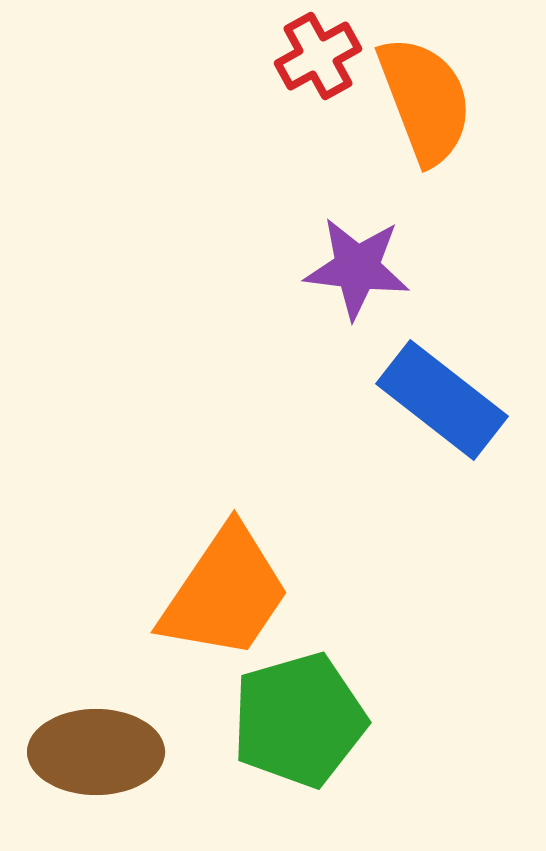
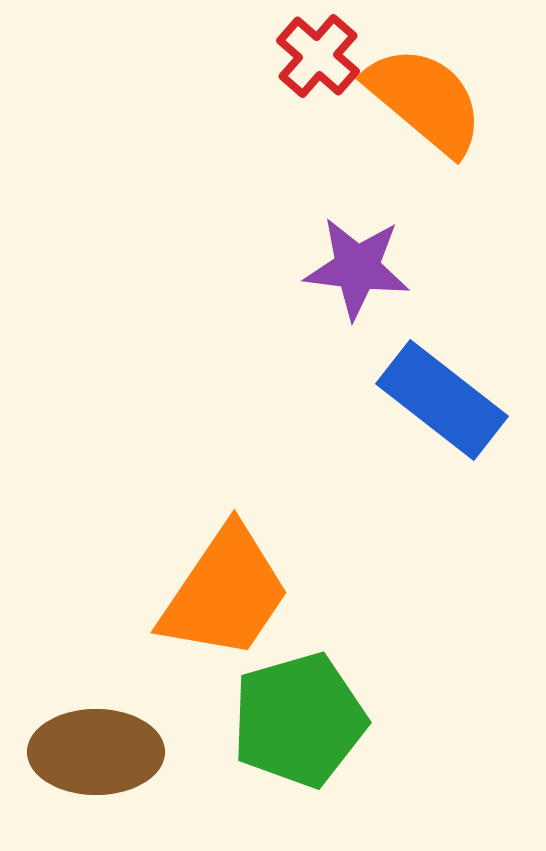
red cross: rotated 20 degrees counterclockwise
orange semicircle: rotated 29 degrees counterclockwise
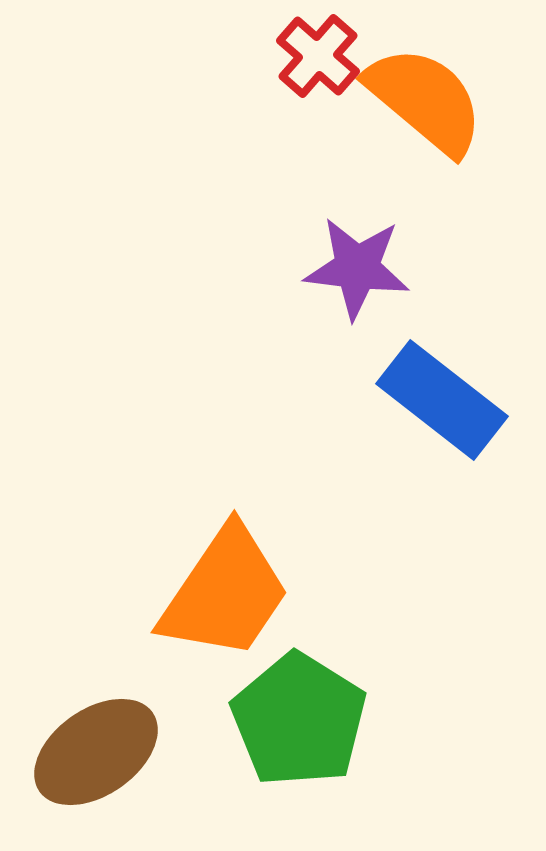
green pentagon: rotated 24 degrees counterclockwise
brown ellipse: rotated 35 degrees counterclockwise
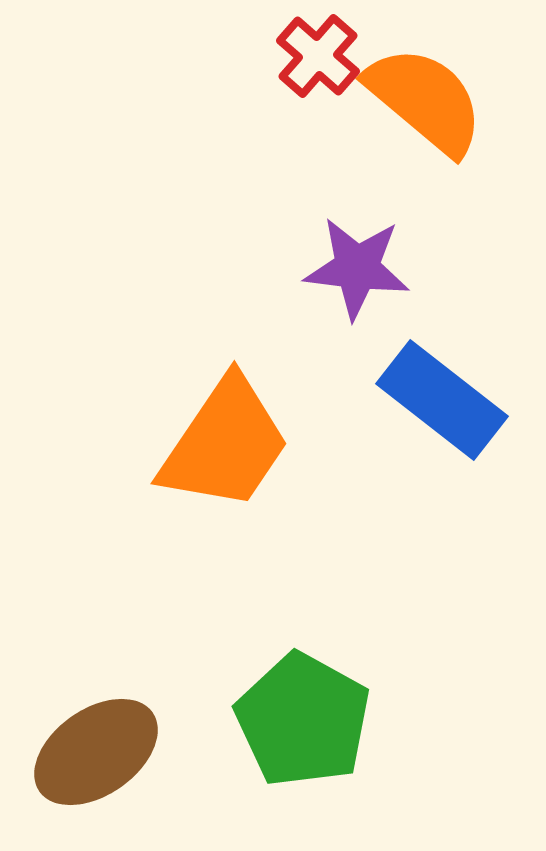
orange trapezoid: moved 149 px up
green pentagon: moved 4 px right; rotated 3 degrees counterclockwise
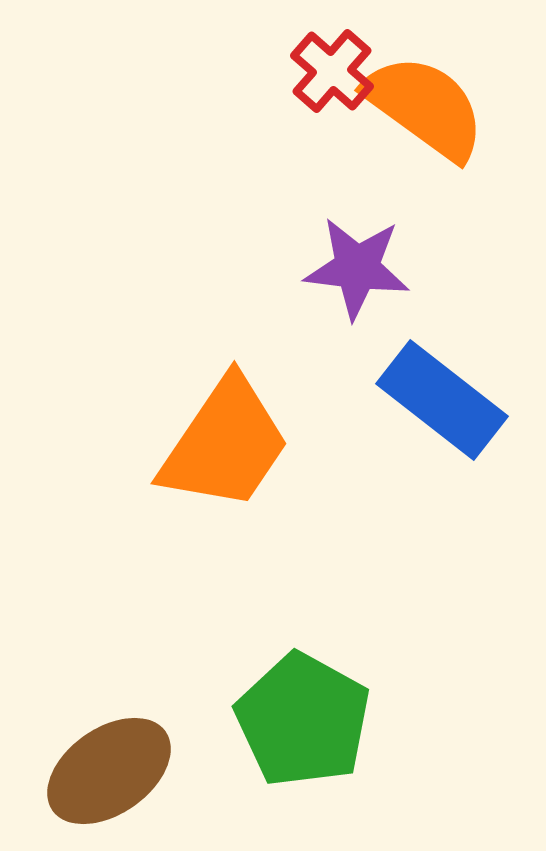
red cross: moved 14 px right, 15 px down
orange semicircle: moved 7 px down; rotated 4 degrees counterclockwise
brown ellipse: moved 13 px right, 19 px down
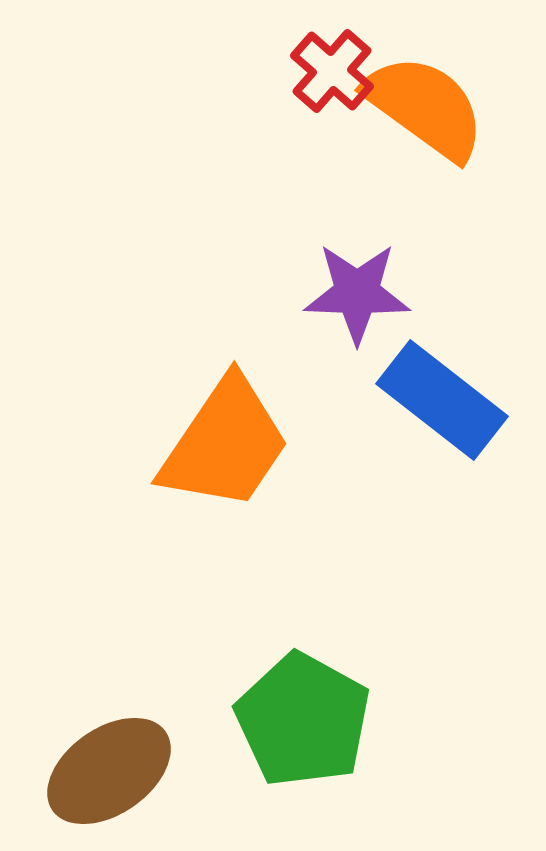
purple star: moved 25 px down; rotated 5 degrees counterclockwise
